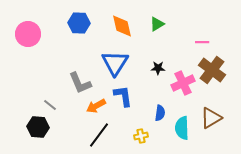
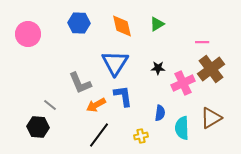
brown cross: moved 1 px left, 1 px up; rotated 16 degrees clockwise
orange arrow: moved 1 px up
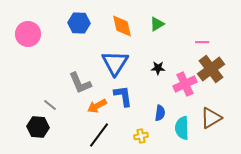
pink cross: moved 2 px right, 1 px down
orange arrow: moved 1 px right, 1 px down
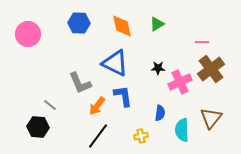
blue triangle: rotated 36 degrees counterclockwise
pink cross: moved 5 px left, 2 px up
orange arrow: rotated 24 degrees counterclockwise
brown triangle: rotated 20 degrees counterclockwise
cyan semicircle: moved 2 px down
black line: moved 1 px left, 1 px down
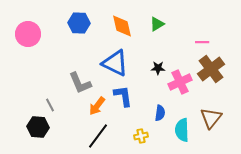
gray line: rotated 24 degrees clockwise
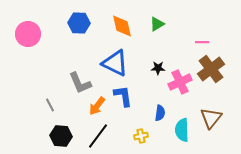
black hexagon: moved 23 px right, 9 px down
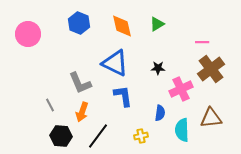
blue hexagon: rotated 20 degrees clockwise
pink cross: moved 1 px right, 7 px down
orange arrow: moved 15 px left, 6 px down; rotated 18 degrees counterclockwise
brown triangle: rotated 45 degrees clockwise
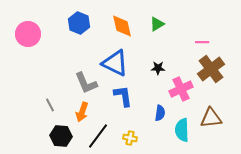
gray L-shape: moved 6 px right
yellow cross: moved 11 px left, 2 px down; rotated 24 degrees clockwise
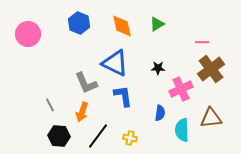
black hexagon: moved 2 px left
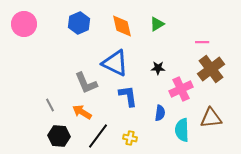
blue hexagon: rotated 15 degrees clockwise
pink circle: moved 4 px left, 10 px up
blue L-shape: moved 5 px right
orange arrow: rotated 102 degrees clockwise
